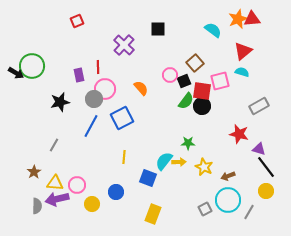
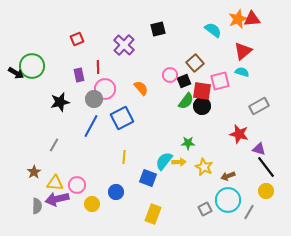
red square at (77, 21): moved 18 px down
black square at (158, 29): rotated 14 degrees counterclockwise
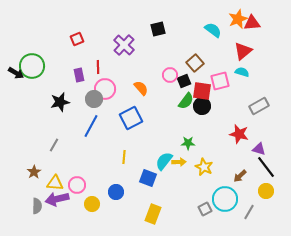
red triangle at (252, 19): moved 4 px down
blue square at (122, 118): moved 9 px right
brown arrow at (228, 176): moved 12 px right; rotated 24 degrees counterclockwise
cyan circle at (228, 200): moved 3 px left, 1 px up
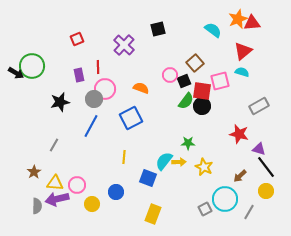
orange semicircle at (141, 88): rotated 28 degrees counterclockwise
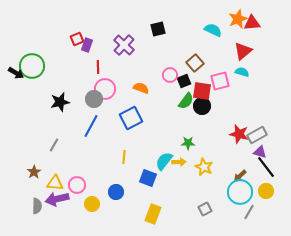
cyan semicircle at (213, 30): rotated 12 degrees counterclockwise
purple rectangle at (79, 75): moved 8 px right, 30 px up; rotated 32 degrees clockwise
gray rectangle at (259, 106): moved 2 px left, 29 px down
purple triangle at (259, 149): moved 1 px right, 3 px down
cyan circle at (225, 199): moved 15 px right, 7 px up
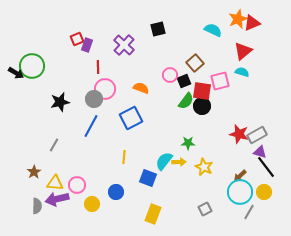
red triangle at (252, 23): rotated 18 degrees counterclockwise
yellow circle at (266, 191): moved 2 px left, 1 px down
